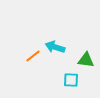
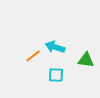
cyan square: moved 15 px left, 5 px up
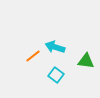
green triangle: moved 1 px down
cyan square: rotated 35 degrees clockwise
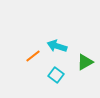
cyan arrow: moved 2 px right, 1 px up
green triangle: moved 1 px left, 1 px down; rotated 36 degrees counterclockwise
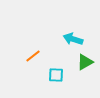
cyan arrow: moved 16 px right, 7 px up
cyan square: rotated 35 degrees counterclockwise
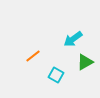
cyan arrow: rotated 54 degrees counterclockwise
cyan square: rotated 28 degrees clockwise
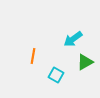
orange line: rotated 42 degrees counterclockwise
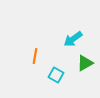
orange line: moved 2 px right
green triangle: moved 1 px down
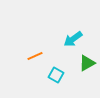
orange line: rotated 56 degrees clockwise
green triangle: moved 2 px right
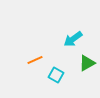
orange line: moved 4 px down
